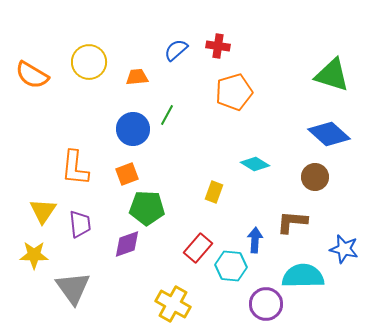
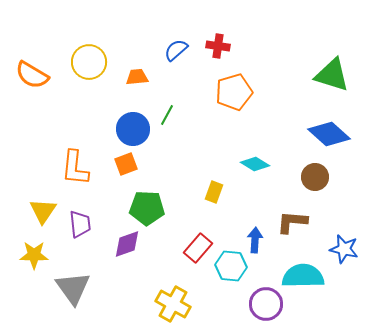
orange square: moved 1 px left, 10 px up
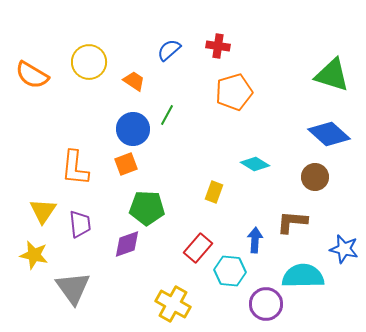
blue semicircle: moved 7 px left
orange trapezoid: moved 3 px left, 4 px down; rotated 40 degrees clockwise
yellow star: rotated 12 degrees clockwise
cyan hexagon: moved 1 px left, 5 px down
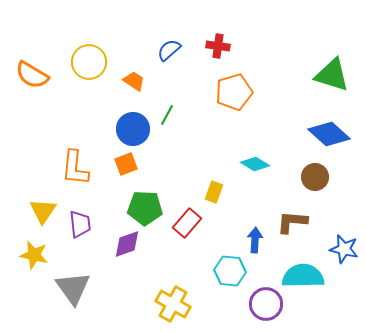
green pentagon: moved 2 px left
red rectangle: moved 11 px left, 25 px up
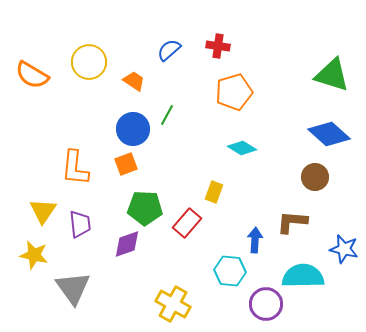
cyan diamond: moved 13 px left, 16 px up
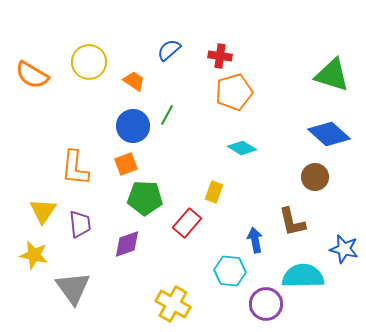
red cross: moved 2 px right, 10 px down
blue circle: moved 3 px up
green pentagon: moved 10 px up
brown L-shape: rotated 108 degrees counterclockwise
blue arrow: rotated 15 degrees counterclockwise
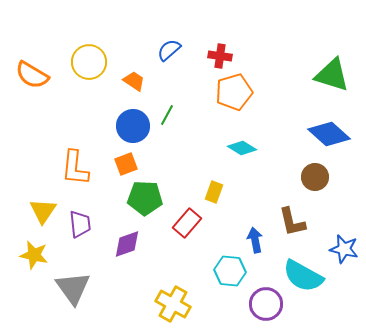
cyan semicircle: rotated 150 degrees counterclockwise
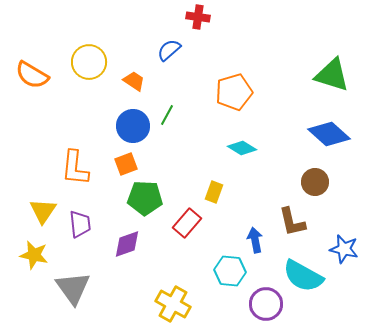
red cross: moved 22 px left, 39 px up
brown circle: moved 5 px down
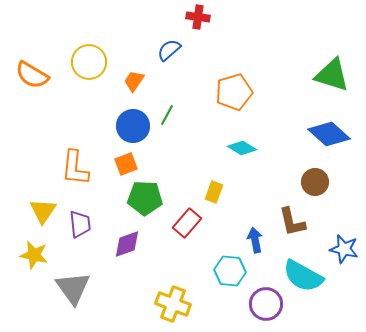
orange trapezoid: rotated 90 degrees counterclockwise
yellow cross: rotated 8 degrees counterclockwise
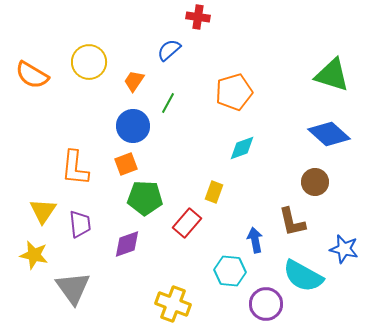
green line: moved 1 px right, 12 px up
cyan diamond: rotated 52 degrees counterclockwise
